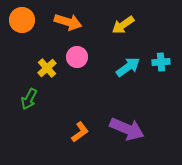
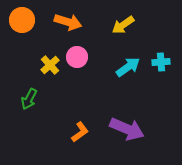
yellow cross: moved 3 px right, 3 px up
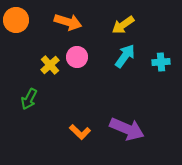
orange circle: moved 6 px left
cyan arrow: moved 3 px left, 11 px up; rotated 20 degrees counterclockwise
orange L-shape: rotated 80 degrees clockwise
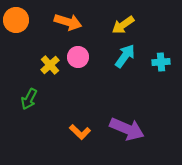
pink circle: moved 1 px right
